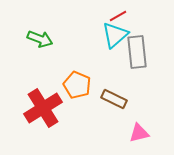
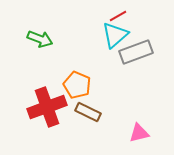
gray rectangle: moved 1 px left; rotated 76 degrees clockwise
brown rectangle: moved 26 px left, 13 px down
red cross: moved 4 px right, 1 px up; rotated 12 degrees clockwise
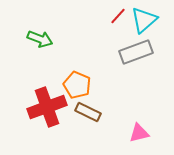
red line: rotated 18 degrees counterclockwise
cyan triangle: moved 29 px right, 15 px up
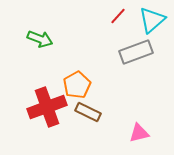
cyan triangle: moved 8 px right
orange pentagon: rotated 20 degrees clockwise
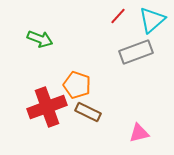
orange pentagon: rotated 24 degrees counterclockwise
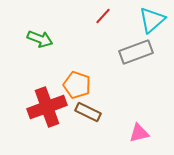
red line: moved 15 px left
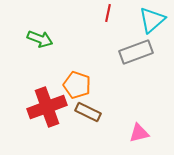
red line: moved 5 px right, 3 px up; rotated 30 degrees counterclockwise
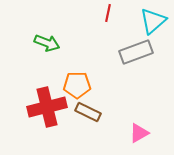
cyan triangle: moved 1 px right, 1 px down
green arrow: moved 7 px right, 4 px down
orange pentagon: rotated 20 degrees counterclockwise
red cross: rotated 6 degrees clockwise
pink triangle: rotated 15 degrees counterclockwise
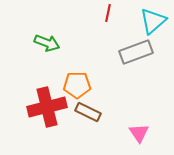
pink triangle: rotated 35 degrees counterclockwise
